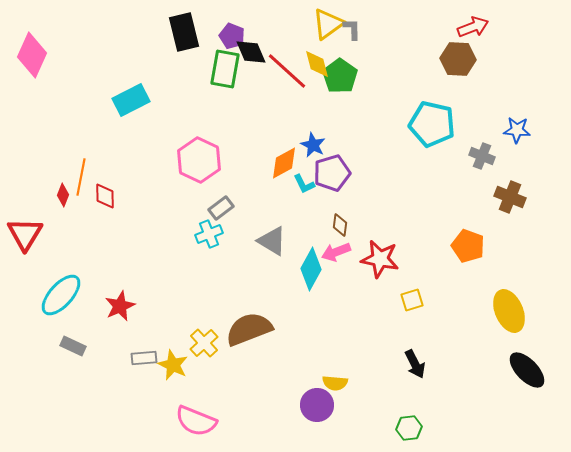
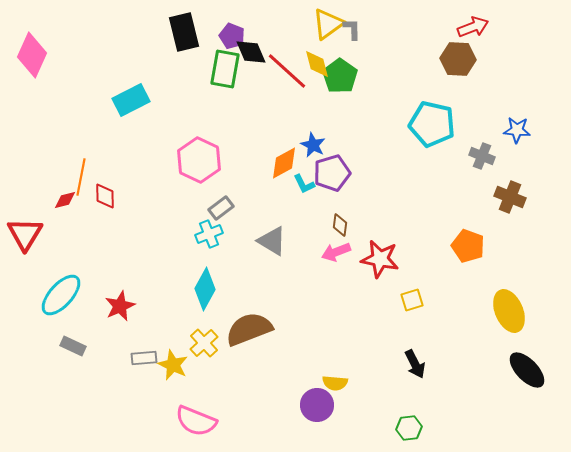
red diamond at (63, 195): moved 2 px right, 5 px down; rotated 55 degrees clockwise
cyan diamond at (311, 269): moved 106 px left, 20 px down
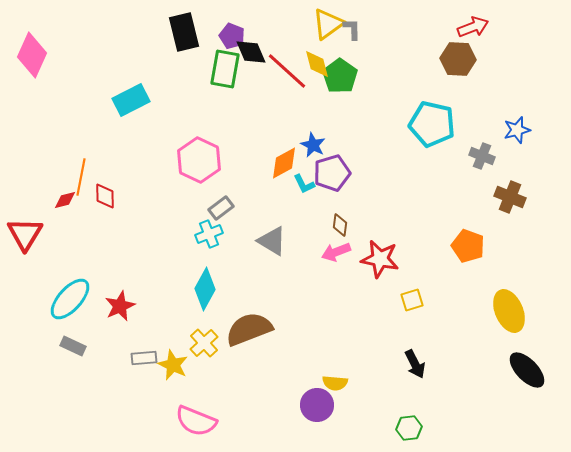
blue star at (517, 130): rotated 20 degrees counterclockwise
cyan ellipse at (61, 295): moved 9 px right, 4 px down
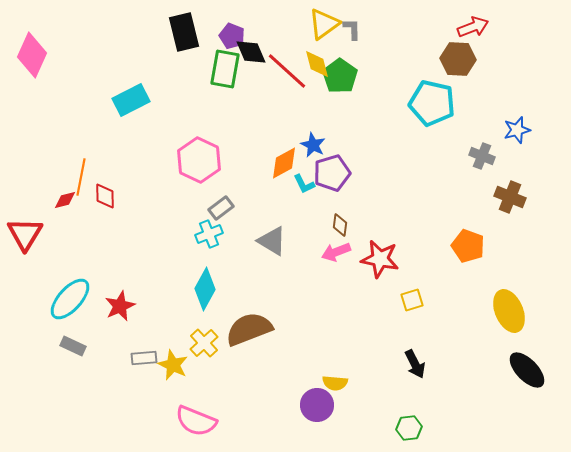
yellow triangle at (328, 24): moved 4 px left
cyan pentagon at (432, 124): moved 21 px up
